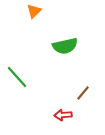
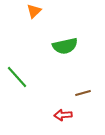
brown line: rotated 35 degrees clockwise
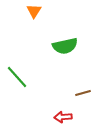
orange triangle: rotated 14 degrees counterclockwise
red arrow: moved 2 px down
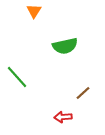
brown line: rotated 28 degrees counterclockwise
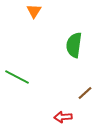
green semicircle: moved 9 px right, 1 px up; rotated 110 degrees clockwise
green line: rotated 20 degrees counterclockwise
brown line: moved 2 px right
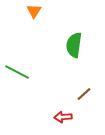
green line: moved 5 px up
brown line: moved 1 px left, 1 px down
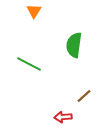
green line: moved 12 px right, 8 px up
brown line: moved 2 px down
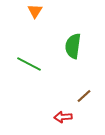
orange triangle: moved 1 px right
green semicircle: moved 1 px left, 1 px down
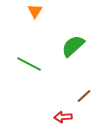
green semicircle: rotated 40 degrees clockwise
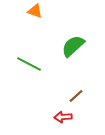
orange triangle: rotated 42 degrees counterclockwise
brown line: moved 8 px left
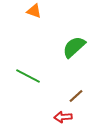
orange triangle: moved 1 px left
green semicircle: moved 1 px right, 1 px down
green line: moved 1 px left, 12 px down
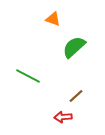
orange triangle: moved 19 px right, 8 px down
